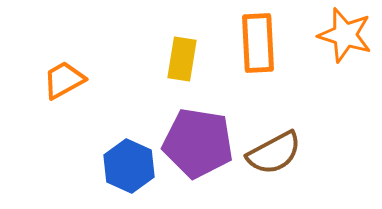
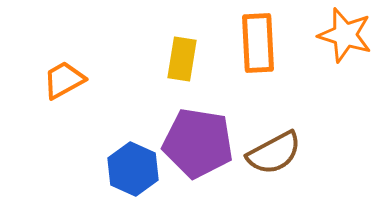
blue hexagon: moved 4 px right, 3 px down
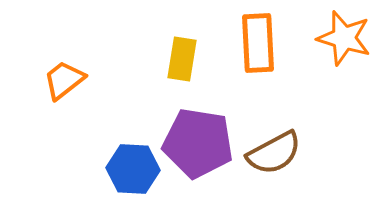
orange star: moved 1 px left, 3 px down
orange trapezoid: rotated 9 degrees counterclockwise
blue hexagon: rotated 21 degrees counterclockwise
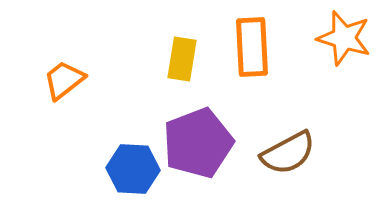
orange rectangle: moved 6 px left, 4 px down
purple pentagon: rotated 30 degrees counterclockwise
brown semicircle: moved 14 px right
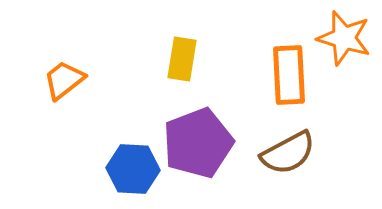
orange rectangle: moved 37 px right, 28 px down
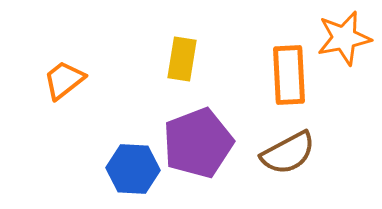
orange star: rotated 28 degrees counterclockwise
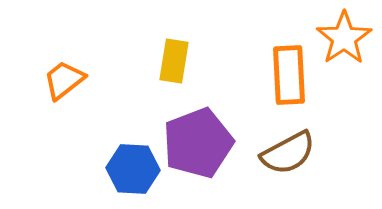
orange star: rotated 22 degrees counterclockwise
yellow rectangle: moved 8 px left, 2 px down
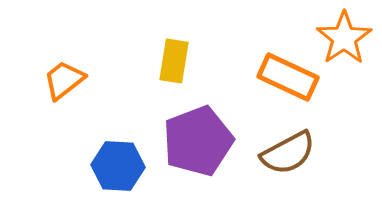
orange rectangle: moved 1 px left, 2 px down; rotated 62 degrees counterclockwise
purple pentagon: moved 2 px up
blue hexagon: moved 15 px left, 3 px up
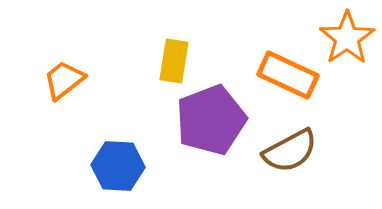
orange star: moved 3 px right
orange rectangle: moved 2 px up
purple pentagon: moved 13 px right, 21 px up
brown semicircle: moved 2 px right, 2 px up
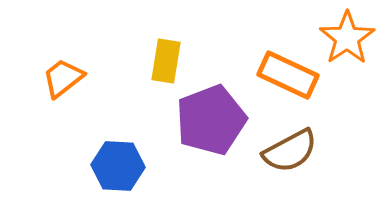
yellow rectangle: moved 8 px left
orange trapezoid: moved 1 px left, 2 px up
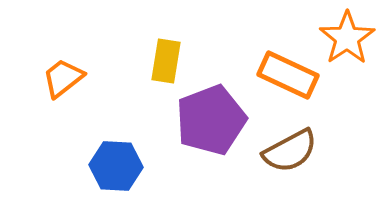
blue hexagon: moved 2 px left
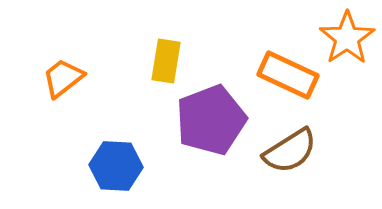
brown semicircle: rotated 4 degrees counterclockwise
